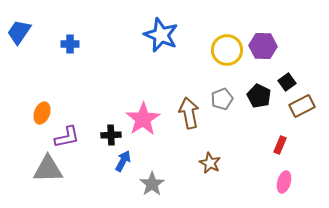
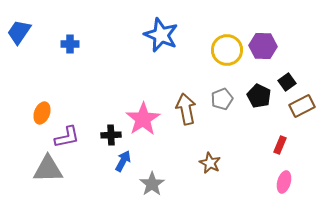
brown arrow: moved 3 px left, 4 px up
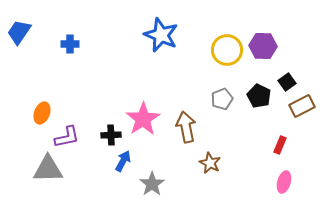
brown arrow: moved 18 px down
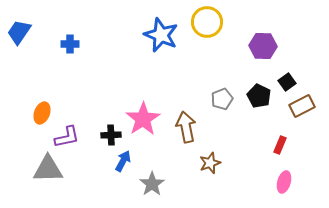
yellow circle: moved 20 px left, 28 px up
brown star: rotated 25 degrees clockwise
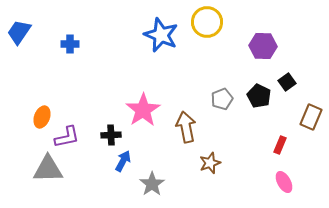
brown rectangle: moved 9 px right, 11 px down; rotated 40 degrees counterclockwise
orange ellipse: moved 4 px down
pink star: moved 9 px up
pink ellipse: rotated 45 degrees counterclockwise
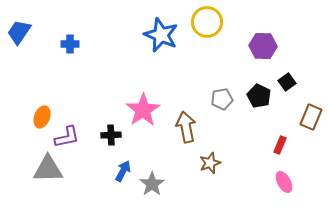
gray pentagon: rotated 10 degrees clockwise
blue arrow: moved 10 px down
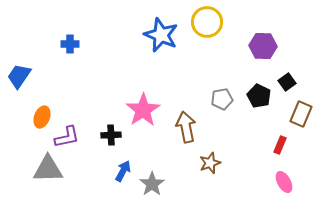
blue trapezoid: moved 44 px down
brown rectangle: moved 10 px left, 3 px up
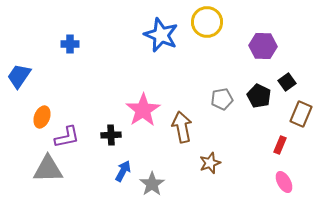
brown arrow: moved 4 px left
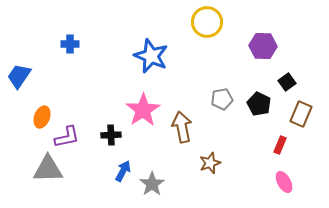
blue star: moved 10 px left, 21 px down
black pentagon: moved 8 px down
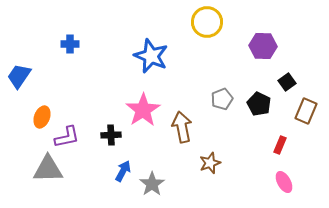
gray pentagon: rotated 10 degrees counterclockwise
brown rectangle: moved 5 px right, 3 px up
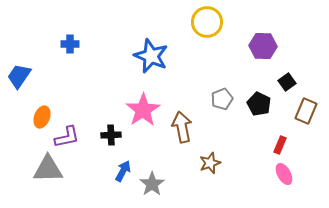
pink ellipse: moved 8 px up
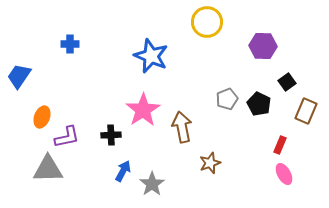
gray pentagon: moved 5 px right
